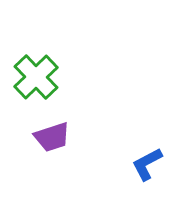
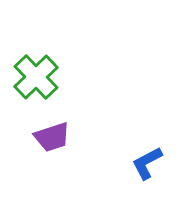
blue L-shape: moved 1 px up
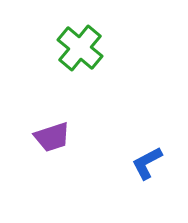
green cross: moved 44 px right, 29 px up; rotated 6 degrees counterclockwise
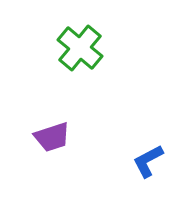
blue L-shape: moved 1 px right, 2 px up
